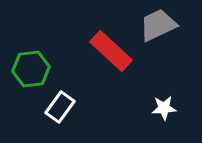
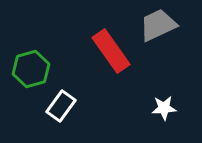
red rectangle: rotated 12 degrees clockwise
green hexagon: rotated 9 degrees counterclockwise
white rectangle: moved 1 px right, 1 px up
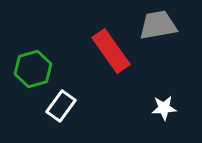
gray trapezoid: rotated 15 degrees clockwise
green hexagon: moved 2 px right
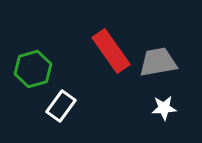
gray trapezoid: moved 37 px down
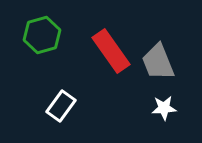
gray trapezoid: rotated 102 degrees counterclockwise
green hexagon: moved 9 px right, 34 px up
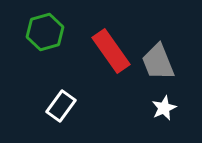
green hexagon: moved 3 px right, 3 px up
white star: rotated 20 degrees counterclockwise
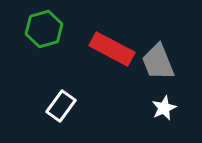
green hexagon: moved 1 px left, 3 px up
red rectangle: moved 1 px right, 2 px up; rotated 27 degrees counterclockwise
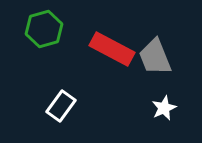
gray trapezoid: moved 3 px left, 5 px up
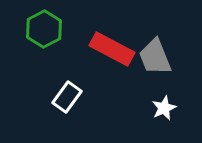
green hexagon: rotated 12 degrees counterclockwise
white rectangle: moved 6 px right, 9 px up
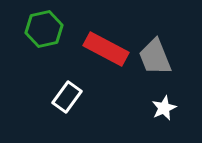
green hexagon: rotated 15 degrees clockwise
red rectangle: moved 6 px left
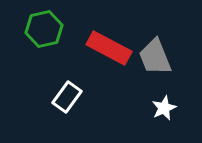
red rectangle: moved 3 px right, 1 px up
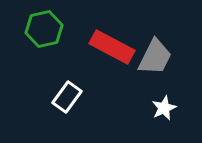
red rectangle: moved 3 px right, 1 px up
gray trapezoid: rotated 132 degrees counterclockwise
